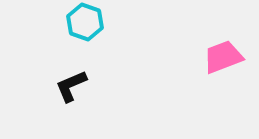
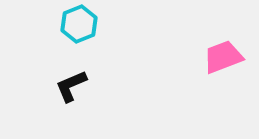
cyan hexagon: moved 6 px left, 2 px down; rotated 18 degrees clockwise
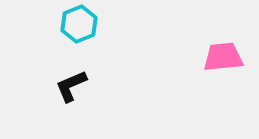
pink trapezoid: rotated 15 degrees clockwise
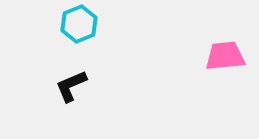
pink trapezoid: moved 2 px right, 1 px up
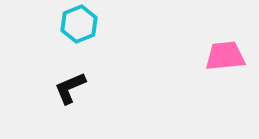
black L-shape: moved 1 px left, 2 px down
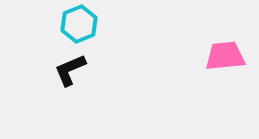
black L-shape: moved 18 px up
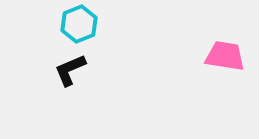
pink trapezoid: rotated 15 degrees clockwise
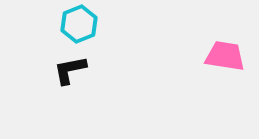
black L-shape: rotated 12 degrees clockwise
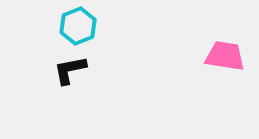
cyan hexagon: moved 1 px left, 2 px down
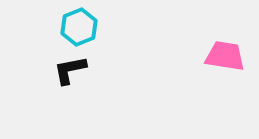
cyan hexagon: moved 1 px right, 1 px down
